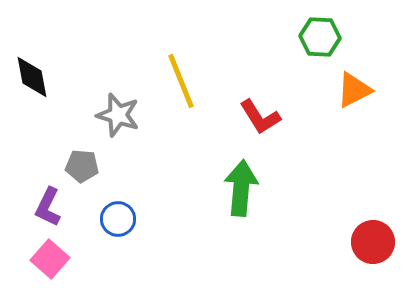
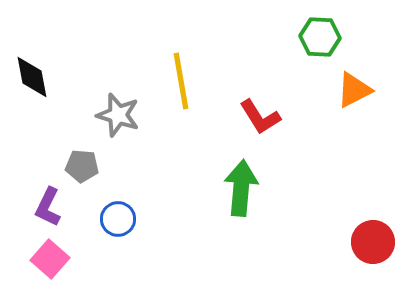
yellow line: rotated 12 degrees clockwise
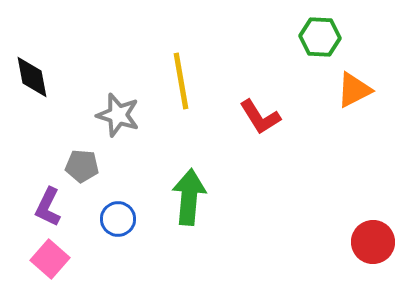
green arrow: moved 52 px left, 9 px down
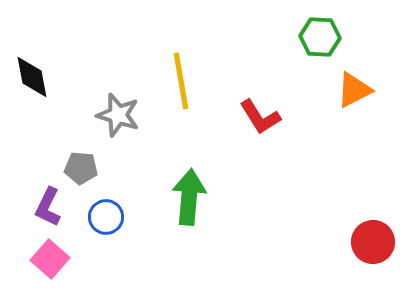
gray pentagon: moved 1 px left, 2 px down
blue circle: moved 12 px left, 2 px up
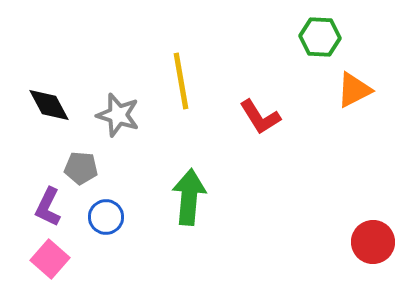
black diamond: moved 17 px right, 28 px down; rotated 18 degrees counterclockwise
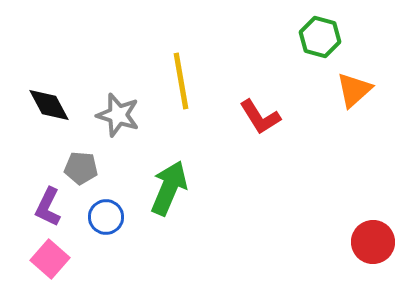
green hexagon: rotated 12 degrees clockwise
orange triangle: rotated 15 degrees counterclockwise
green arrow: moved 20 px left, 9 px up; rotated 18 degrees clockwise
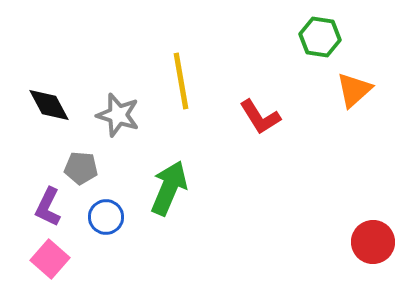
green hexagon: rotated 6 degrees counterclockwise
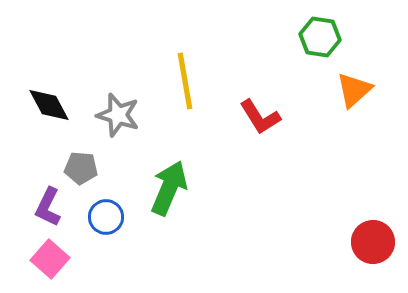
yellow line: moved 4 px right
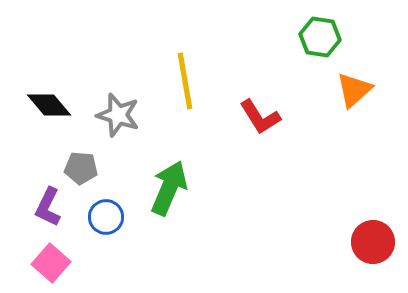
black diamond: rotated 12 degrees counterclockwise
pink square: moved 1 px right, 4 px down
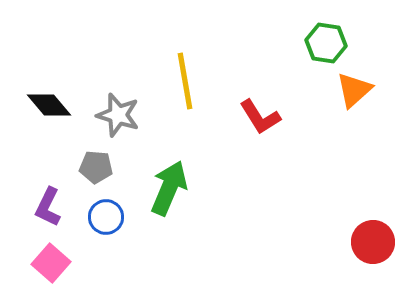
green hexagon: moved 6 px right, 6 px down
gray pentagon: moved 15 px right, 1 px up
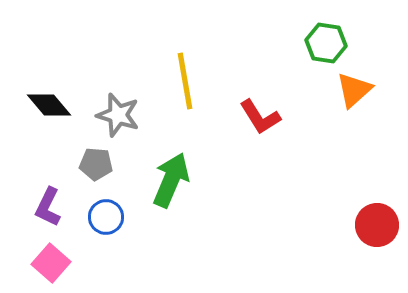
gray pentagon: moved 3 px up
green arrow: moved 2 px right, 8 px up
red circle: moved 4 px right, 17 px up
